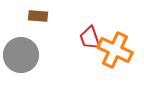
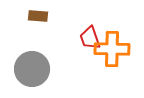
orange cross: moved 3 px left, 1 px up; rotated 24 degrees counterclockwise
gray circle: moved 11 px right, 14 px down
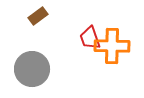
brown rectangle: rotated 42 degrees counterclockwise
orange cross: moved 3 px up
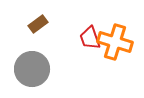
brown rectangle: moved 8 px down
orange cross: moved 3 px right, 4 px up; rotated 16 degrees clockwise
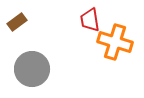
brown rectangle: moved 21 px left, 2 px up
red trapezoid: moved 18 px up; rotated 10 degrees clockwise
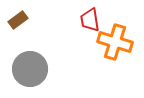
brown rectangle: moved 1 px right, 2 px up
gray circle: moved 2 px left
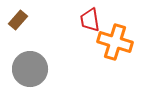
brown rectangle: rotated 12 degrees counterclockwise
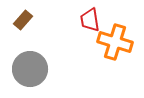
brown rectangle: moved 5 px right
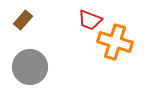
red trapezoid: rotated 60 degrees counterclockwise
gray circle: moved 2 px up
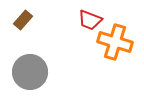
gray circle: moved 5 px down
